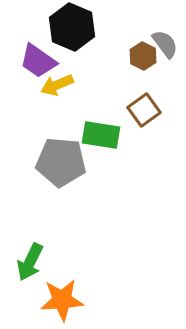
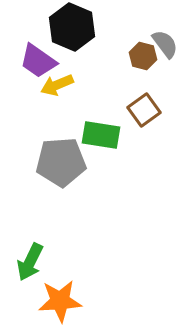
brown hexagon: rotated 12 degrees counterclockwise
gray pentagon: rotated 9 degrees counterclockwise
orange star: moved 2 px left, 1 px down
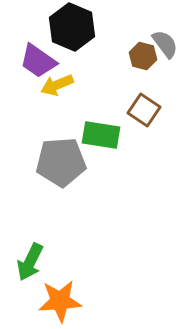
brown square: rotated 20 degrees counterclockwise
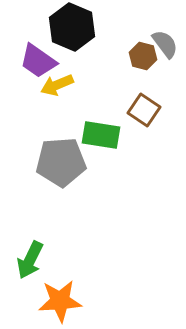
green arrow: moved 2 px up
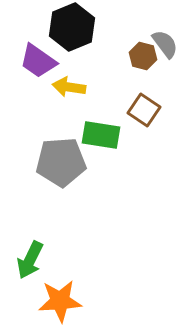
black hexagon: rotated 15 degrees clockwise
yellow arrow: moved 12 px right, 2 px down; rotated 32 degrees clockwise
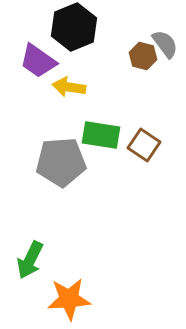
black hexagon: moved 2 px right
brown square: moved 35 px down
orange star: moved 9 px right, 2 px up
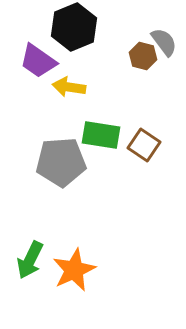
gray semicircle: moved 1 px left, 2 px up
orange star: moved 5 px right, 29 px up; rotated 21 degrees counterclockwise
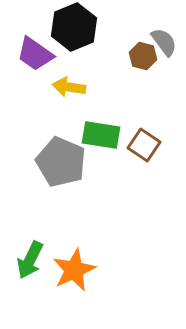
purple trapezoid: moved 3 px left, 7 px up
gray pentagon: rotated 27 degrees clockwise
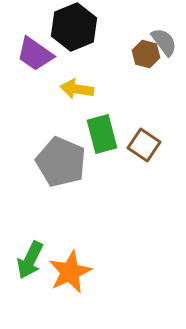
brown hexagon: moved 3 px right, 2 px up
yellow arrow: moved 8 px right, 2 px down
green rectangle: moved 1 px right, 1 px up; rotated 66 degrees clockwise
orange star: moved 4 px left, 2 px down
